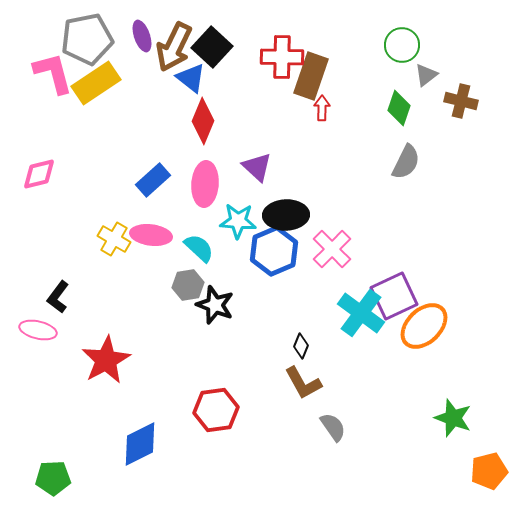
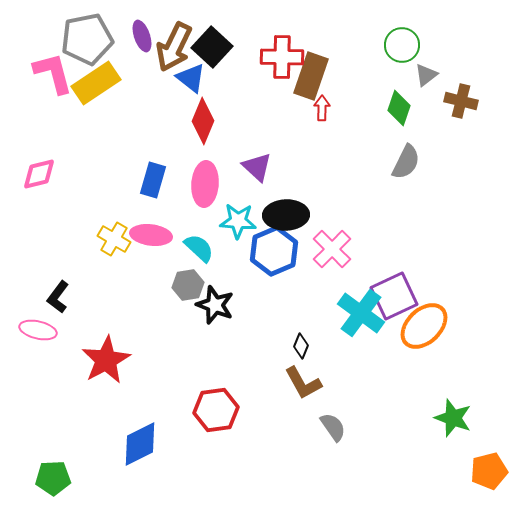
blue rectangle at (153, 180): rotated 32 degrees counterclockwise
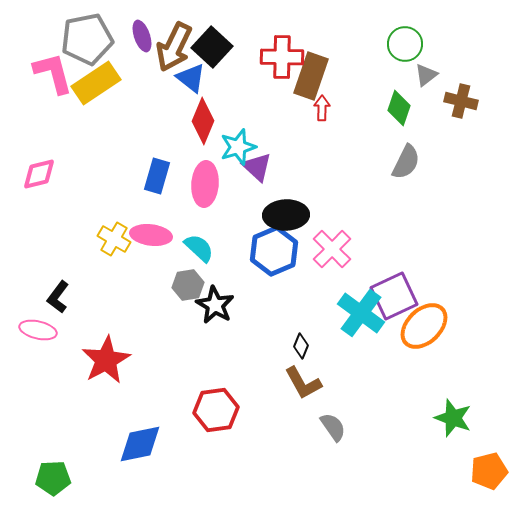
green circle at (402, 45): moved 3 px right, 1 px up
blue rectangle at (153, 180): moved 4 px right, 4 px up
cyan star at (238, 221): moved 74 px up; rotated 21 degrees counterclockwise
black star at (215, 305): rotated 9 degrees clockwise
blue diamond at (140, 444): rotated 15 degrees clockwise
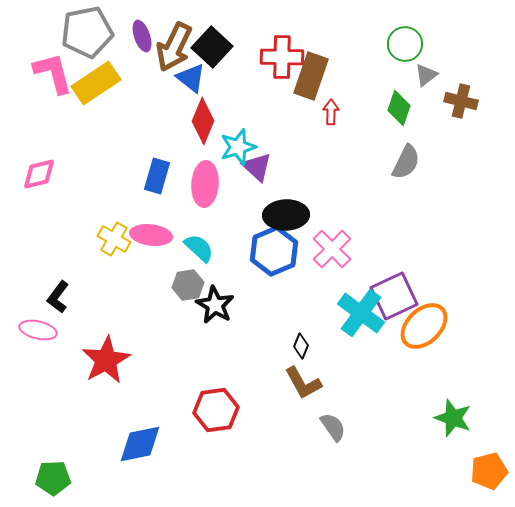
gray pentagon at (87, 39): moved 7 px up
red arrow at (322, 108): moved 9 px right, 4 px down
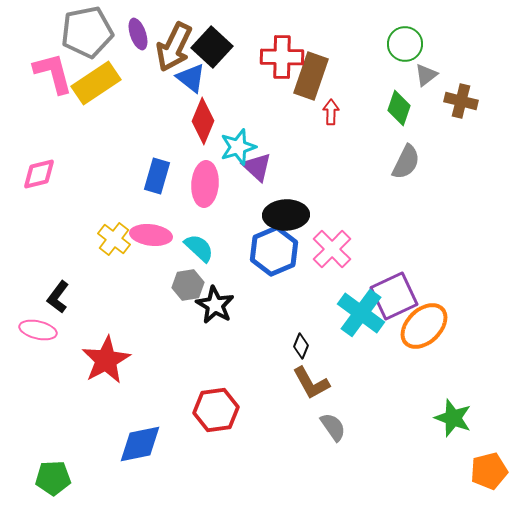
purple ellipse at (142, 36): moved 4 px left, 2 px up
yellow cross at (114, 239): rotated 8 degrees clockwise
brown L-shape at (303, 383): moved 8 px right
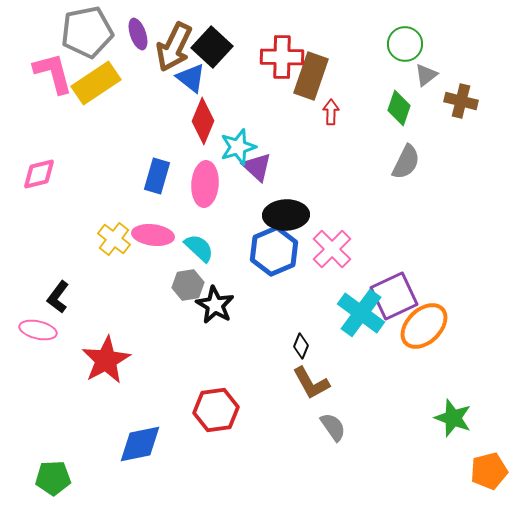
pink ellipse at (151, 235): moved 2 px right
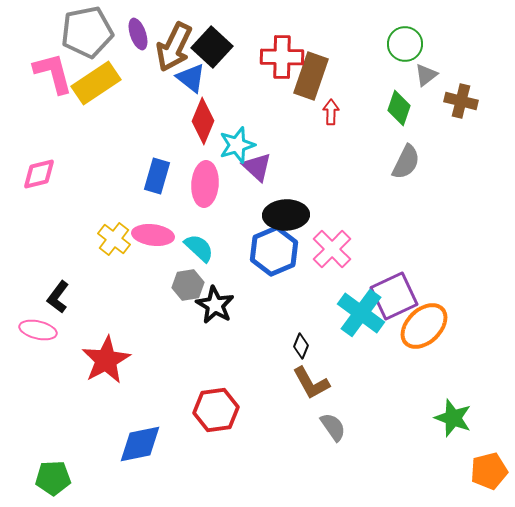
cyan star at (238, 147): moved 1 px left, 2 px up
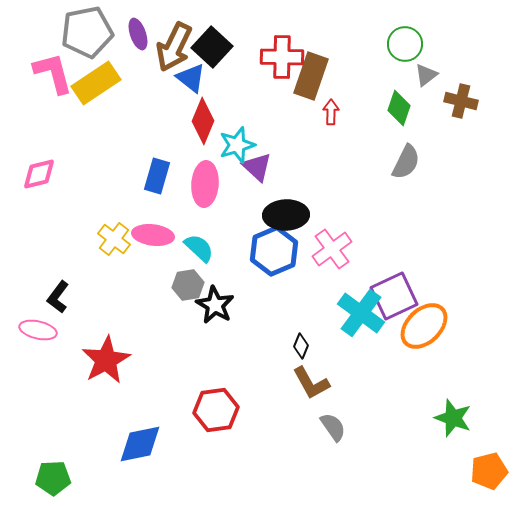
pink cross at (332, 249): rotated 9 degrees clockwise
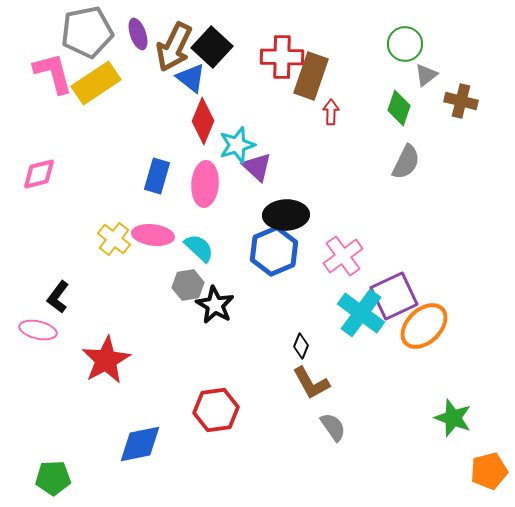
pink cross at (332, 249): moved 11 px right, 7 px down
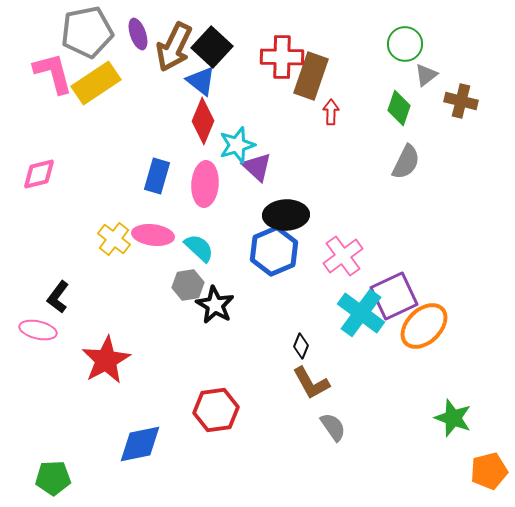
blue triangle at (191, 78): moved 10 px right, 3 px down
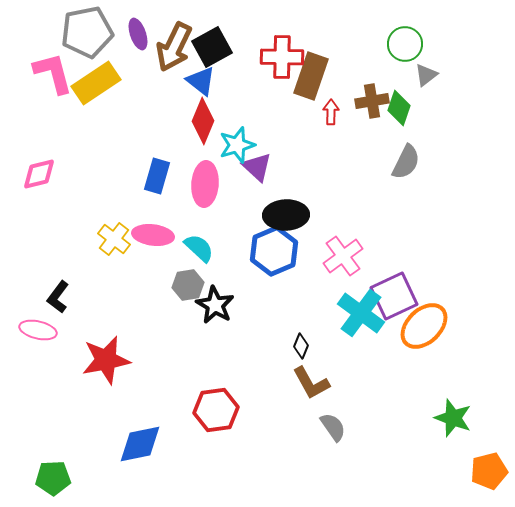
black square at (212, 47): rotated 18 degrees clockwise
brown cross at (461, 101): moved 89 px left; rotated 24 degrees counterclockwise
red star at (106, 360): rotated 18 degrees clockwise
